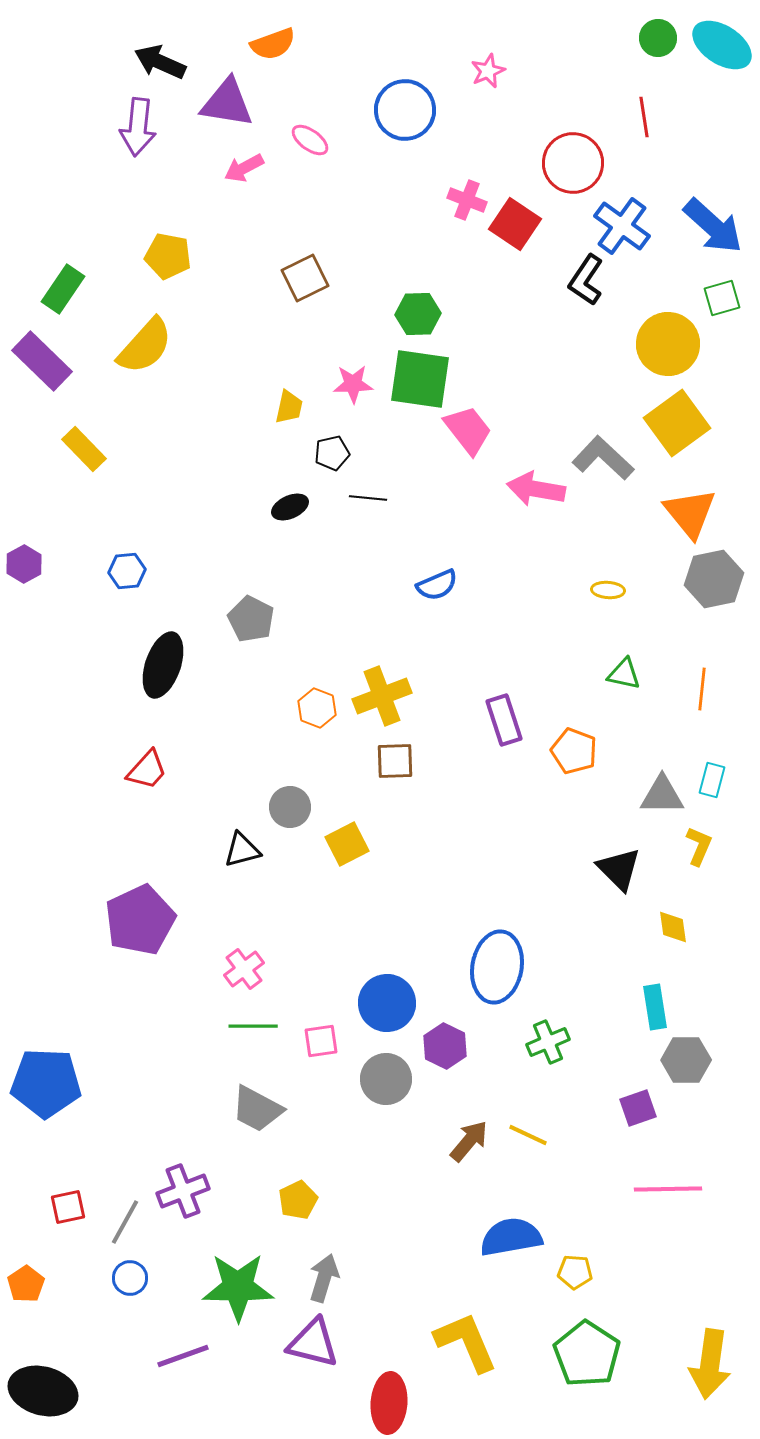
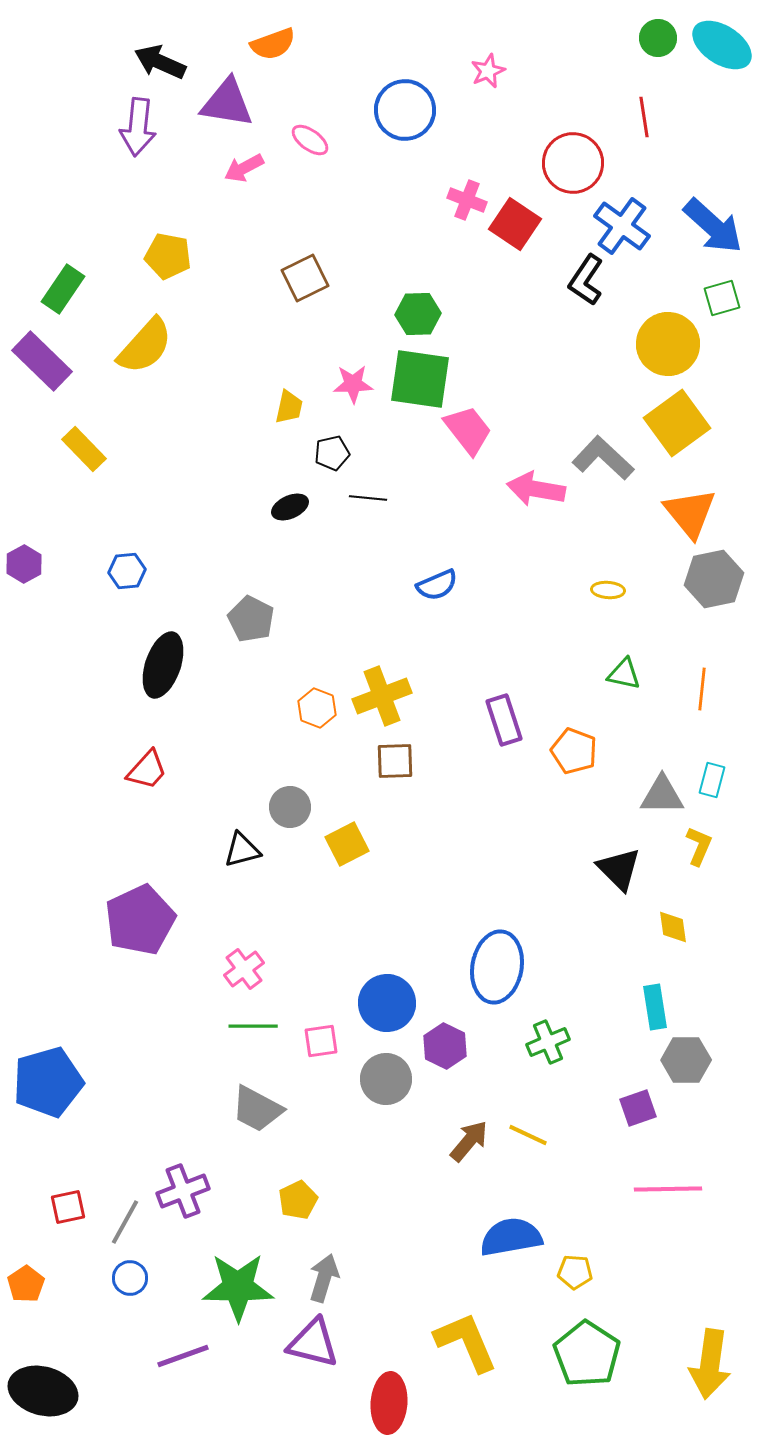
blue pentagon at (46, 1083): moved 2 px right, 1 px up; rotated 18 degrees counterclockwise
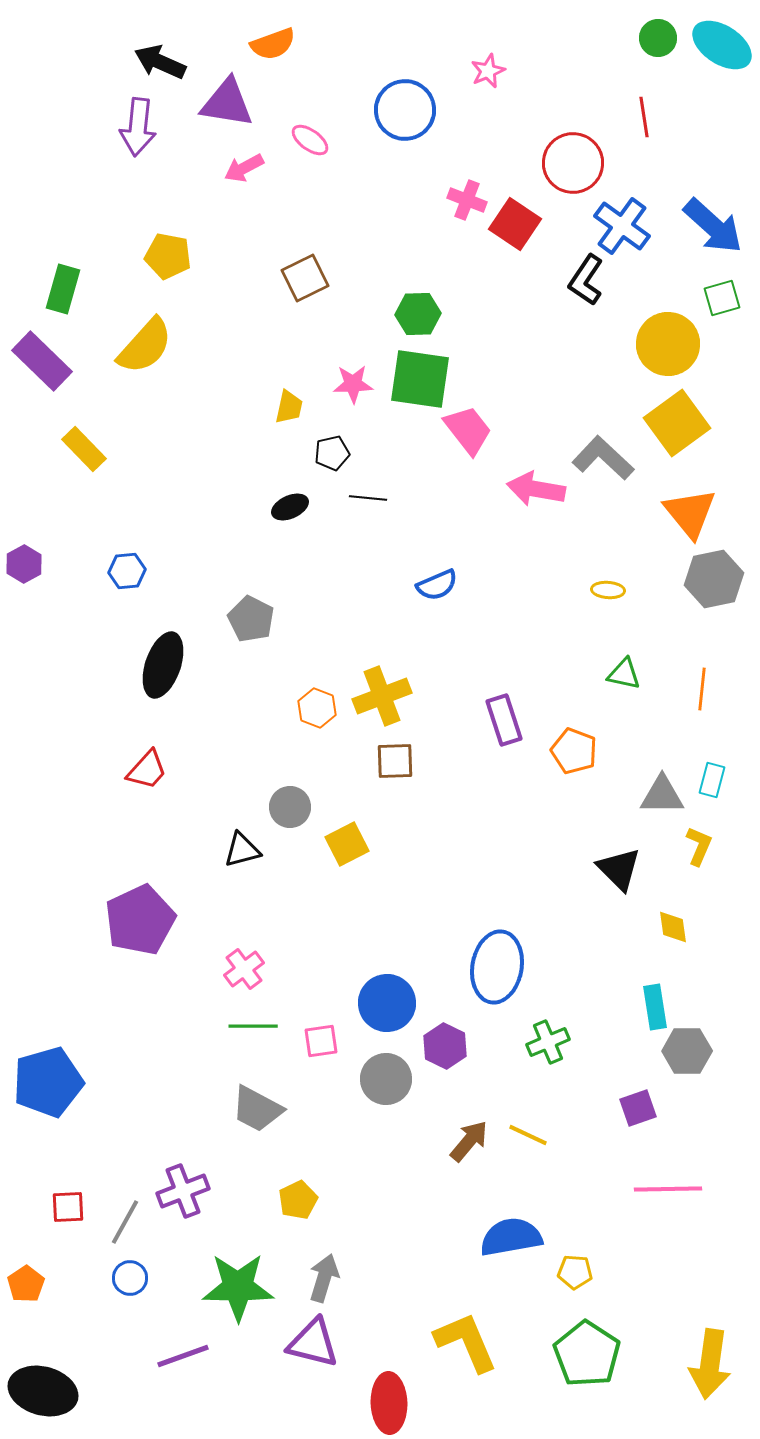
green rectangle at (63, 289): rotated 18 degrees counterclockwise
gray hexagon at (686, 1060): moved 1 px right, 9 px up
red square at (68, 1207): rotated 9 degrees clockwise
red ellipse at (389, 1403): rotated 6 degrees counterclockwise
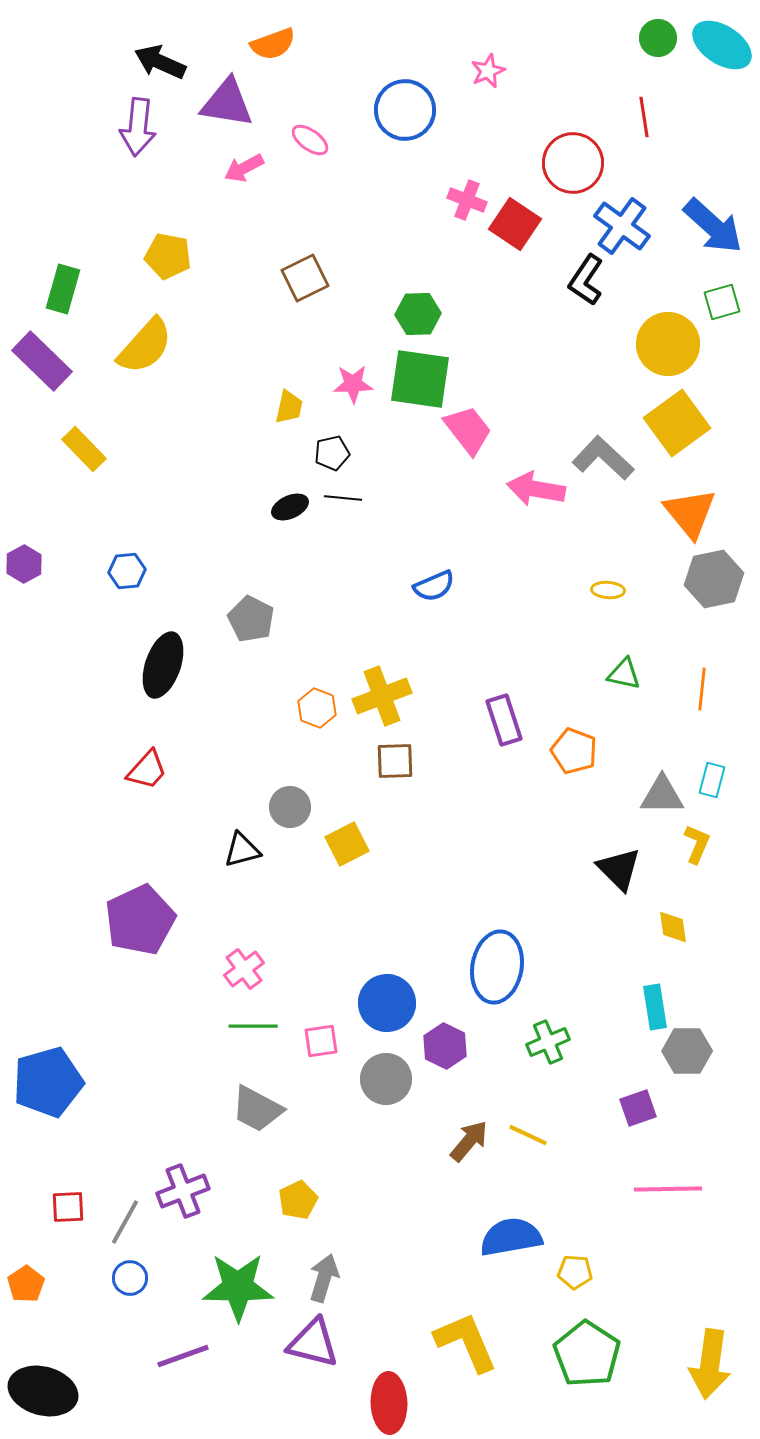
green square at (722, 298): moved 4 px down
black line at (368, 498): moved 25 px left
blue semicircle at (437, 585): moved 3 px left, 1 px down
yellow L-shape at (699, 846): moved 2 px left, 2 px up
